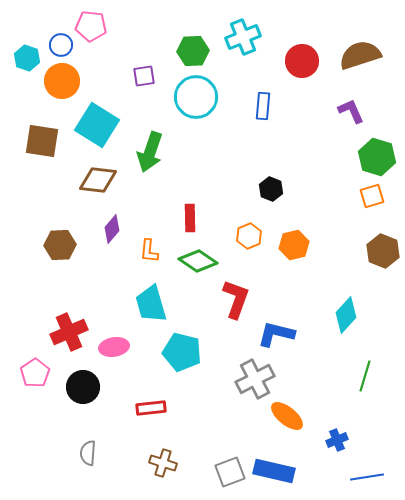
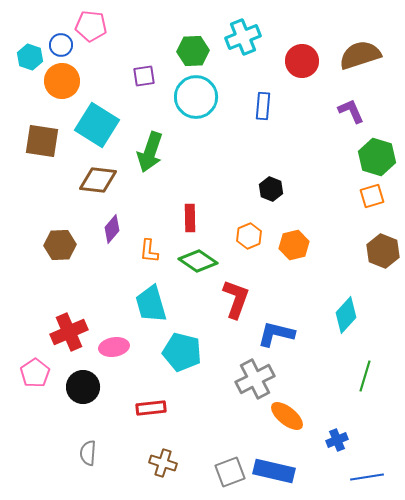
cyan hexagon at (27, 58): moved 3 px right, 1 px up
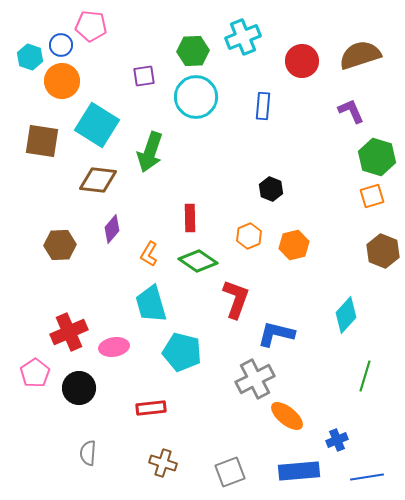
orange L-shape at (149, 251): moved 3 px down; rotated 25 degrees clockwise
black circle at (83, 387): moved 4 px left, 1 px down
blue rectangle at (274, 471): moved 25 px right; rotated 18 degrees counterclockwise
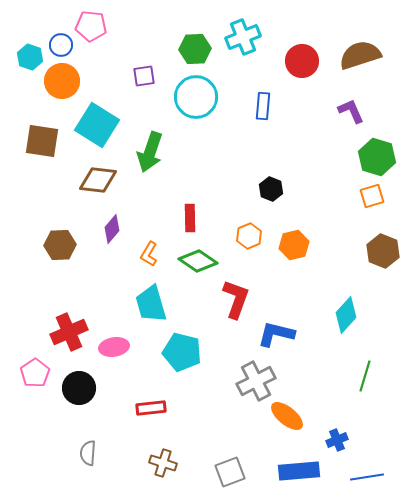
green hexagon at (193, 51): moved 2 px right, 2 px up
gray cross at (255, 379): moved 1 px right, 2 px down
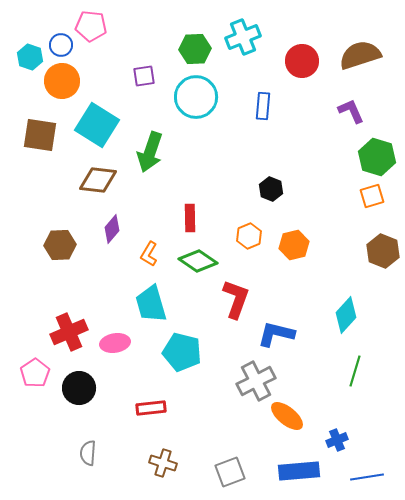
brown square at (42, 141): moved 2 px left, 6 px up
pink ellipse at (114, 347): moved 1 px right, 4 px up
green line at (365, 376): moved 10 px left, 5 px up
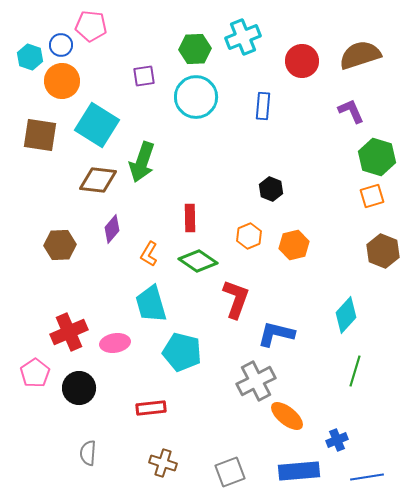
green arrow at (150, 152): moved 8 px left, 10 px down
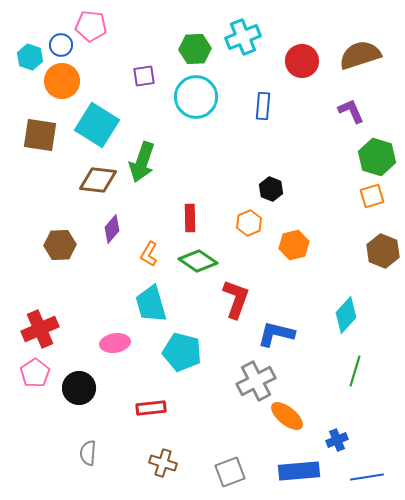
orange hexagon at (249, 236): moved 13 px up
red cross at (69, 332): moved 29 px left, 3 px up
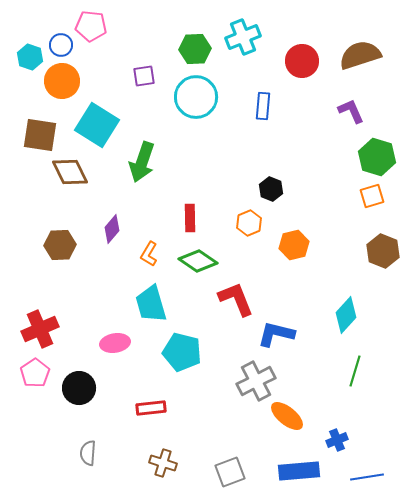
brown diamond at (98, 180): moved 28 px left, 8 px up; rotated 57 degrees clockwise
red L-shape at (236, 299): rotated 42 degrees counterclockwise
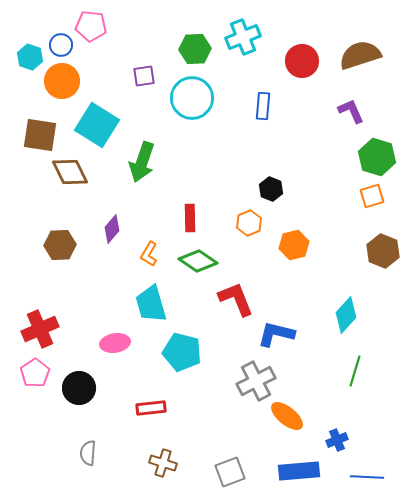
cyan circle at (196, 97): moved 4 px left, 1 px down
blue line at (367, 477): rotated 12 degrees clockwise
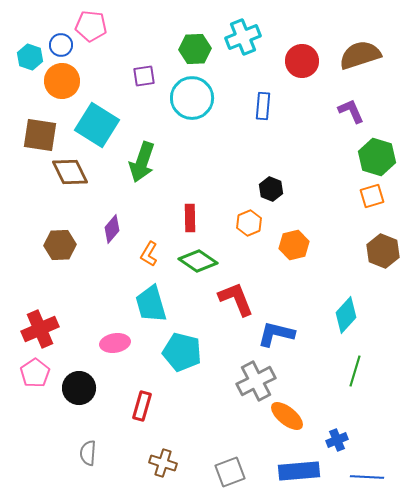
red rectangle at (151, 408): moved 9 px left, 2 px up; rotated 68 degrees counterclockwise
